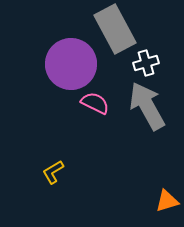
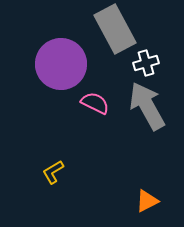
purple circle: moved 10 px left
orange triangle: moved 20 px left; rotated 10 degrees counterclockwise
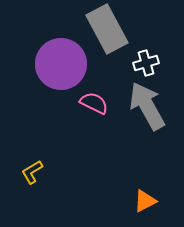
gray rectangle: moved 8 px left
pink semicircle: moved 1 px left
yellow L-shape: moved 21 px left
orange triangle: moved 2 px left
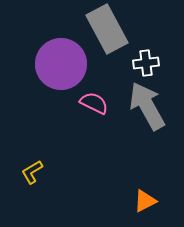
white cross: rotated 10 degrees clockwise
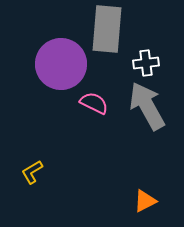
gray rectangle: rotated 33 degrees clockwise
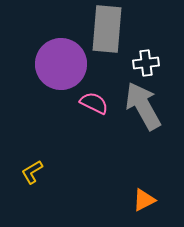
gray arrow: moved 4 px left
orange triangle: moved 1 px left, 1 px up
